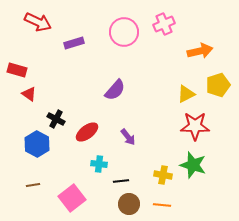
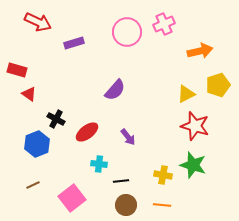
pink circle: moved 3 px right
red star: rotated 16 degrees clockwise
blue hexagon: rotated 10 degrees clockwise
brown line: rotated 16 degrees counterclockwise
brown circle: moved 3 px left, 1 px down
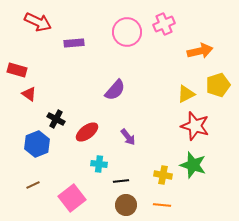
purple rectangle: rotated 12 degrees clockwise
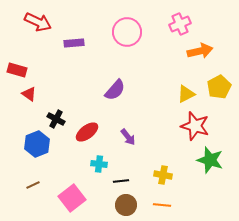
pink cross: moved 16 px right
yellow pentagon: moved 1 px right, 2 px down; rotated 10 degrees counterclockwise
green star: moved 17 px right, 5 px up
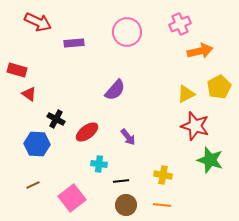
blue hexagon: rotated 25 degrees clockwise
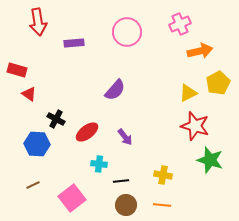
red arrow: rotated 56 degrees clockwise
yellow pentagon: moved 1 px left, 4 px up
yellow triangle: moved 2 px right, 1 px up
purple arrow: moved 3 px left
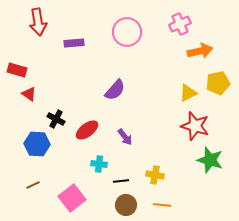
yellow pentagon: rotated 15 degrees clockwise
red ellipse: moved 2 px up
yellow cross: moved 8 px left
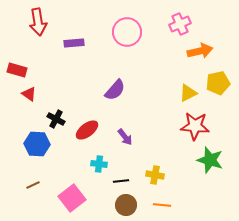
red star: rotated 12 degrees counterclockwise
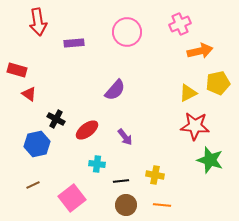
blue hexagon: rotated 15 degrees counterclockwise
cyan cross: moved 2 px left
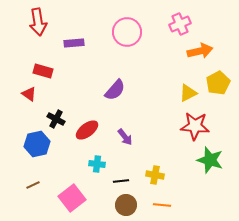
red rectangle: moved 26 px right, 1 px down
yellow pentagon: rotated 15 degrees counterclockwise
